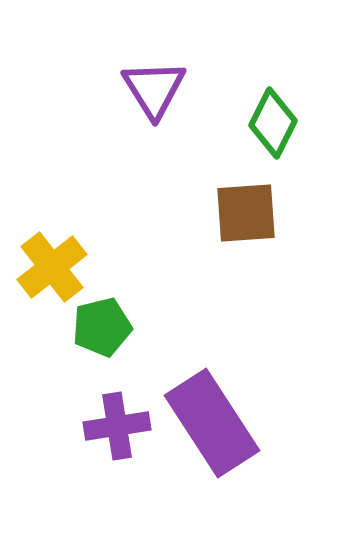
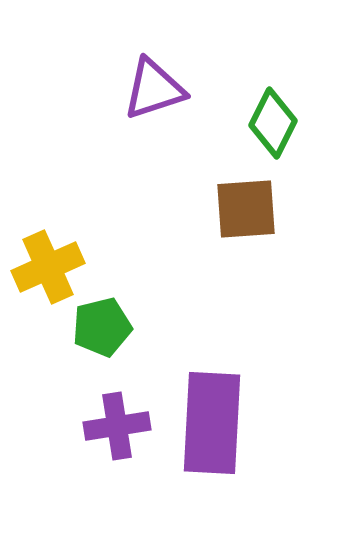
purple triangle: rotated 44 degrees clockwise
brown square: moved 4 px up
yellow cross: moved 4 px left; rotated 14 degrees clockwise
purple rectangle: rotated 36 degrees clockwise
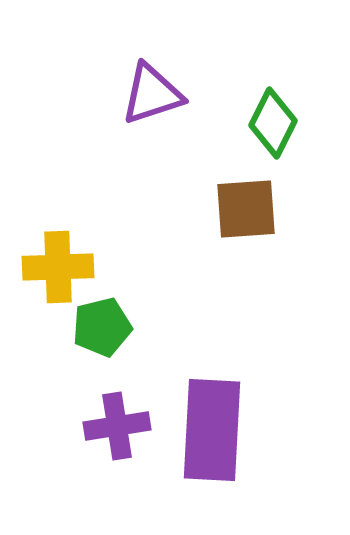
purple triangle: moved 2 px left, 5 px down
yellow cross: moved 10 px right; rotated 22 degrees clockwise
purple rectangle: moved 7 px down
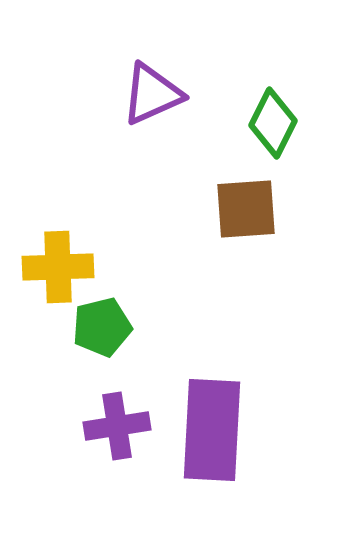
purple triangle: rotated 6 degrees counterclockwise
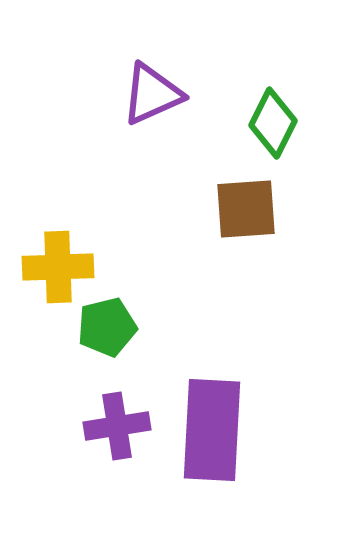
green pentagon: moved 5 px right
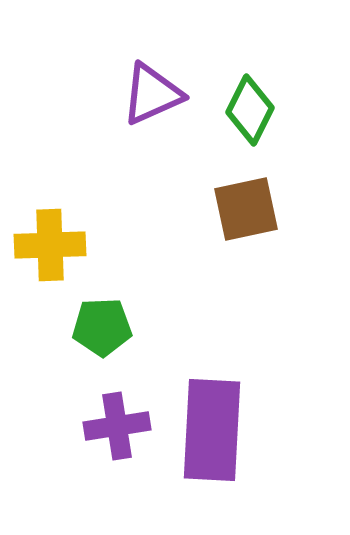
green diamond: moved 23 px left, 13 px up
brown square: rotated 8 degrees counterclockwise
yellow cross: moved 8 px left, 22 px up
green pentagon: moved 5 px left; rotated 12 degrees clockwise
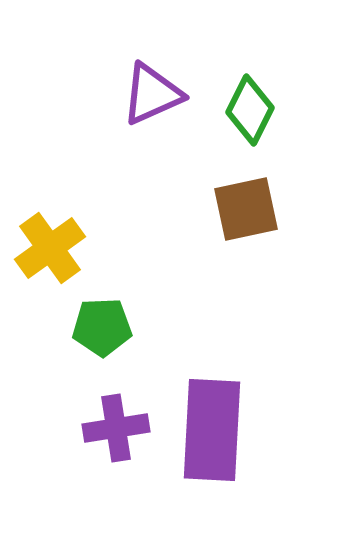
yellow cross: moved 3 px down; rotated 34 degrees counterclockwise
purple cross: moved 1 px left, 2 px down
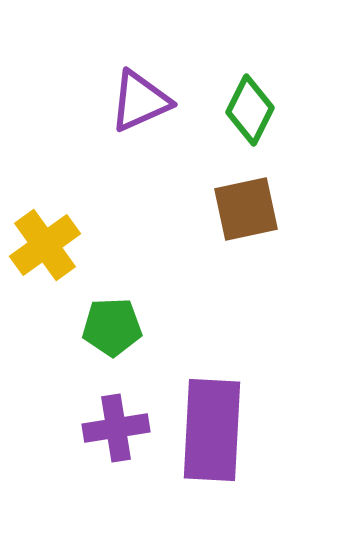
purple triangle: moved 12 px left, 7 px down
yellow cross: moved 5 px left, 3 px up
green pentagon: moved 10 px right
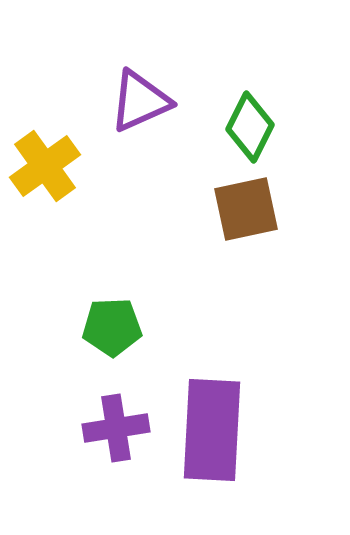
green diamond: moved 17 px down
yellow cross: moved 79 px up
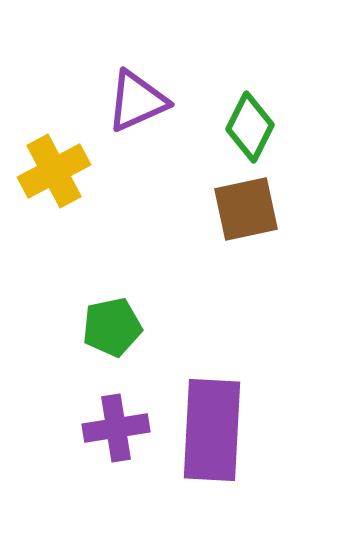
purple triangle: moved 3 px left
yellow cross: moved 9 px right, 5 px down; rotated 8 degrees clockwise
green pentagon: rotated 10 degrees counterclockwise
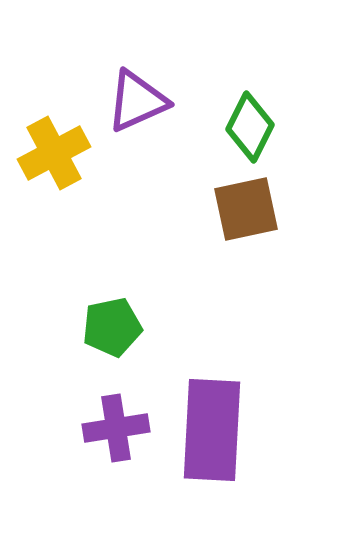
yellow cross: moved 18 px up
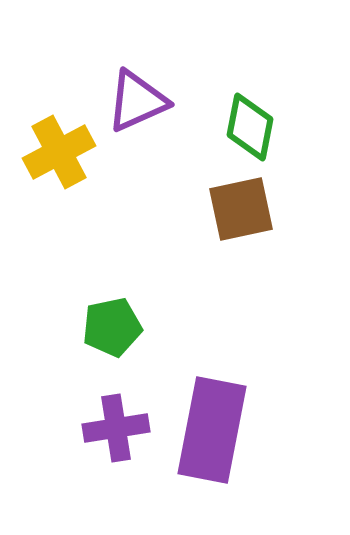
green diamond: rotated 16 degrees counterclockwise
yellow cross: moved 5 px right, 1 px up
brown square: moved 5 px left
purple rectangle: rotated 8 degrees clockwise
